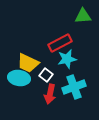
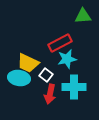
cyan cross: rotated 20 degrees clockwise
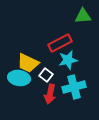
cyan star: moved 1 px right, 1 px down
cyan cross: rotated 15 degrees counterclockwise
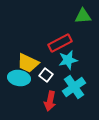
cyan cross: rotated 20 degrees counterclockwise
red arrow: moved 7 px down
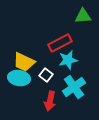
yellow trapezoid: moved 4 px left, 1 px up
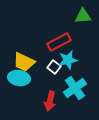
red rectangle: moved 1 px left, 1 px up
white square: moved 8 px right, 8 px up
cyan cross: moved 1 px right, 1 px down
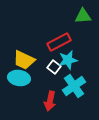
yellow trapezoid: moved 2 px up
cyan cross: moved 1 px left, 2 px up
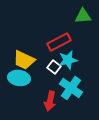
cyan cross: moved 3 px left, 2 px down; rotated 20 degrees counterclockwise
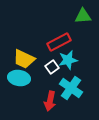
yellow trapezoid: moved 1 px up
white square: moved 2 px left; rotated 16 degrees clockwise
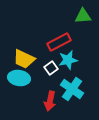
white square: moved 1 px left, 1 px down
cyan cross: moved 1 px right, 1 px down
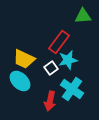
red rectangle: rotated 25 degrees counterclockwise
cyan ellipse: moved 1 px right, 3 px down; rotated 35 degrees clockwise
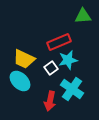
red rectangle: rotated 30 degrees clockwise
